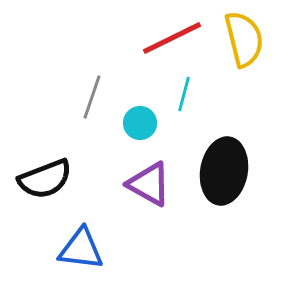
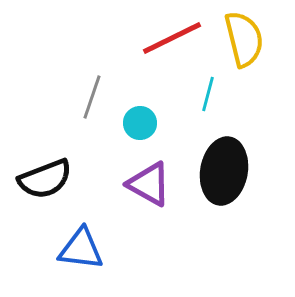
cyan line: moved 24 px right
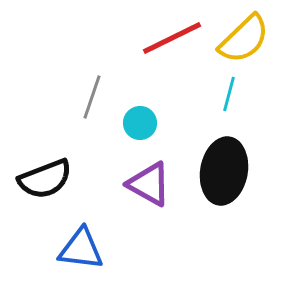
yellow semicircle: rotated 60 degrees clockwise
cyan line: moved 21 px right
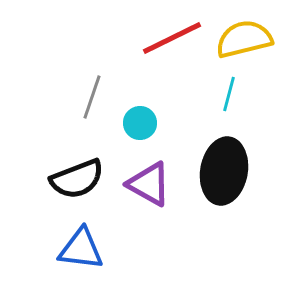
yellow semicircle: rotated 150 degrees counterclockwise
black semicircle: moved 32 px right
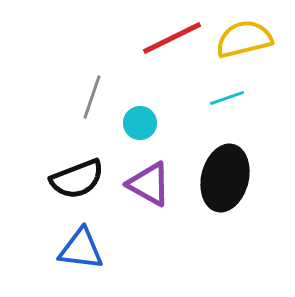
cyan line: moved 2 px left, 4 px down; rotated 56 degrees clockwise
black ellipse: moved 1 px right, 7 px down; rotated 4 degrees clockwise
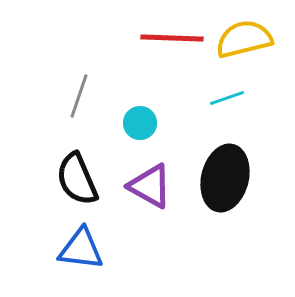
red line: rotated 28 degrees clockwise
gray line: moved 13 px left, 1 px up
black semicircle: rotated 88 degrees clockwise
purple triangle: moved 1 px right, 2 px down
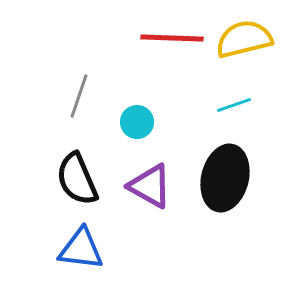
cyan line: moved 7 px right, 7 px down
cyan circle: moved 3 px left, 1 px up
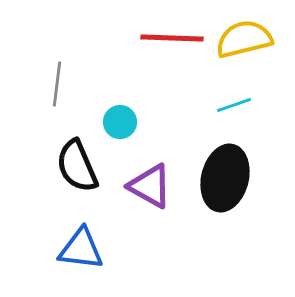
gray line: moved 22 px left, 12 px up; rotated 12 degrees counterclockwise
cyan circle: moved 17 px left
black semicircle: moved 13 px up
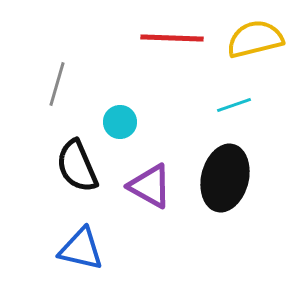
yellow semicircle: moved 11 px right
gray line: rotated 9 degrees clockwise
blue triangle: rotated 6 degrees clockwise
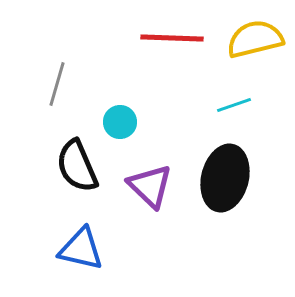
purple triangle: rotated 15 degrees clockwise
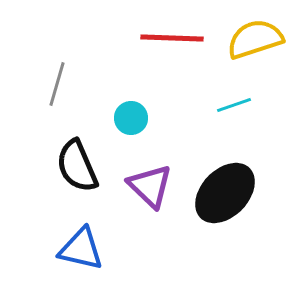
yellow semicircle: rotated 4 degrees counterclockwise
cyan circle: moved 11 px right, 4 px up
black ellipse: moved 15 px down; rotated 30 degrees clockwise
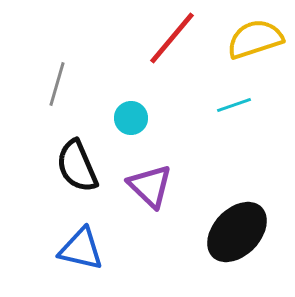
red line: rotated 52 degrees counterclockwise
black ellipse: moved 12 px right, 39 px down
